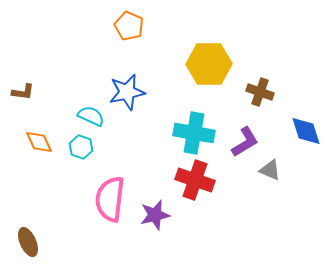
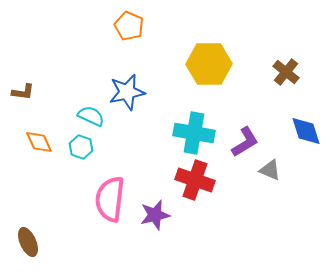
brown cross: moved 26 px right, 20 px up; rotated 20 degrees clockwise
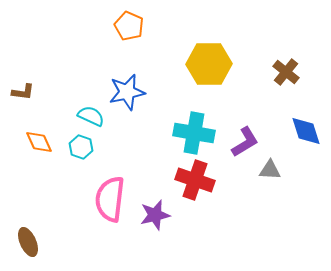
gray triangle: rotated 20 degrees counterclockwise
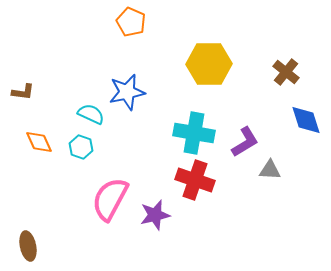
orange pentagon: moved 2 px right, 4 px up
cyan semicircle: moved 2 px up
blue diamond: moved 11 px up
pink semicircle: rotated 21 degrees clockwise
brown ellipse: moved 4 px down; rotated 12 degrees clockwise
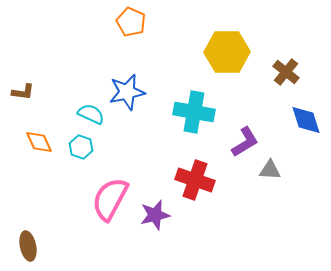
yellow hexagon: moved 18 px right, 12 px up
cyan cross: moved 21 px up
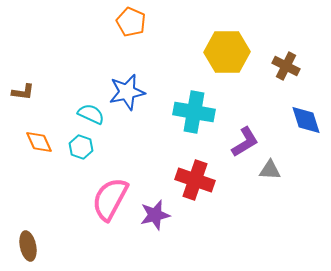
brown cross: moved 6 px up; rotated 12 degrees counterclockwise
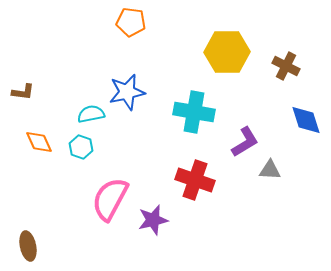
orange pentagon: rotated 16 degrees counterclockwise
cyan semicircle: rotated 36 degrees counterclockwise
purple star: moved 2 px left, 5 px down
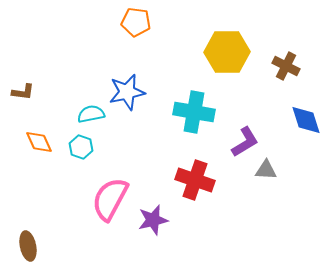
orange pentagon: moved 5 px right
gray triangle: moved 4 px left
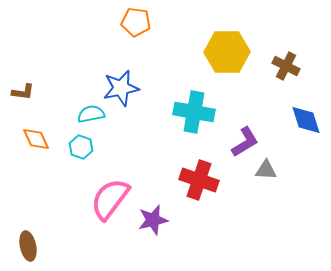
blue star: moved 6 px left, 4 px up
orange diamond: moved 3 px left, 3 px up
red cross: moved 4 px right
pink semicircle: rotated 9 degrees clockwise
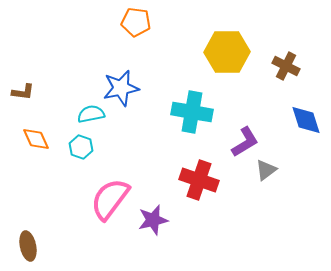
cyan cross: moved 2 px left
gray triangle: rotated 40 degrees counterclockwise
